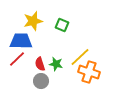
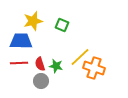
red line: moved 2 px right, 4 px down; rotated 42 degrees clockwise
green star: moved 2 px down
orange cross: moved 5 px right, 4 px up
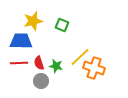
red semicircle: moved 1 px left, 1 px up
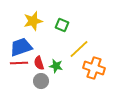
blue trapezoid: moved 6 px down; rotated 20 degrees counterclockwise
yellow line: moved 1 px left, 8 px up
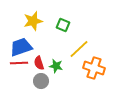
green square: moved 1 px right
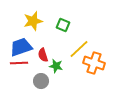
red semicircle: moved 4 px right, 8 px up
orange cross: moved 5 px up
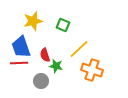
blue trapezoid: rotated 90 degrees counterclockwise
red semicircle: moved 2 px right
orange cross: moved 2 px left, 7 px down
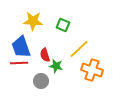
yellow star: rotated 18 degrees clockwise
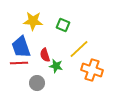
gray circle: moved 4 px left, 2 px down
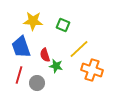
red line: moved 12 px down; rotated 72 degrees counterclockwise
